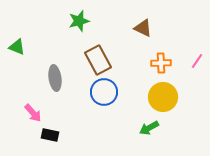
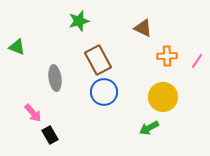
orange cross: moved 6 px right, 7 px up
black rectangle: rotated 48 degrees clockwise
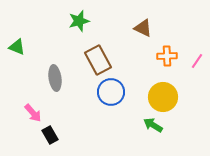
blue circle: moved 7 px right
green arrow: moved 4 px right, 3 px up; rotated 60 degrees clockwise
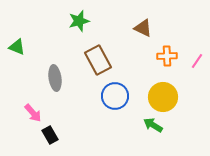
blue circle: moved 4 px right, 4 px down
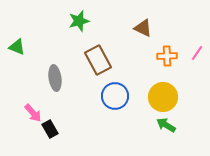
pink line: moved 8 px up
green arrow: moved 13 px right
black rectangle: moved 6 px up
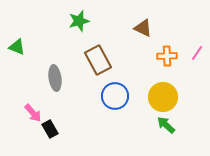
green arrow: rotated 12 degrees clockwise
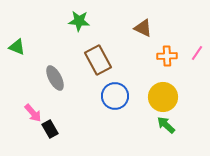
green star: rotated 20 degrees clockwise
gray ellipse: rotated 20 degrees counterclockwise
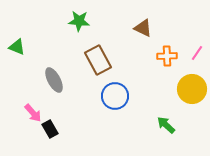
gray ellipse: moved 1 px left, 2 px down
yellow circle: moved 29 px right, 8 px up
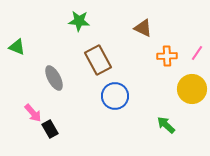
gray ellipse: moved 2 px up
